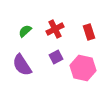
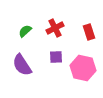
red cross: moved 1 px up
purple square: rotated 24 degrees clockwise
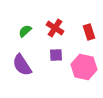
red cross: rotated 30 degrees counterclockwise
purple square: moved 2 px up
pink hexagon: moved 1 px right, 1 px up
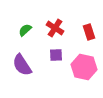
green semicircle: moved 1 px up
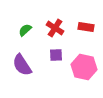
red rectangle: moved 3 px left, 5 px up; rotated 63 degrees counterclockwise
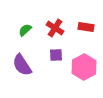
pink hexagon: rotated 20 degrees clockwise
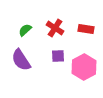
red rectangle: moved 2 px down
purple square: moved 2 px right, 1 px down
purple semicircle: moved 1 px left, 5 px up
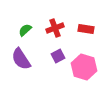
red cross: rotated 36 degrees clockwise
purple square: rotated 24 degrees counterclockwise
purple semicircle: moved 1 px up
pink hexagon: rotated 15 degrees counterclockwise
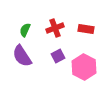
green semicircle: rotated 24 degrees counterclockwise
purple semicircle: moved 1 px right, 3 px up
pink hexagon: rotated 10 degrees clockwise
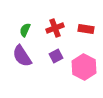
purple square: moved 2 px left
